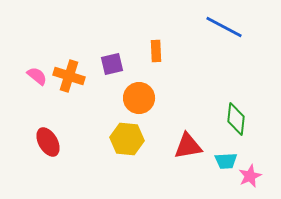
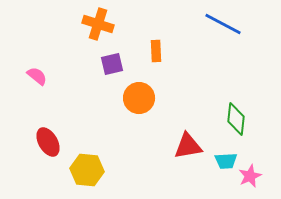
blue line: moved 1 px left, 3 px up
orange cross: moved 29 px right, 52 px up
yellow hexagon: moved 40 px left, 31 px down
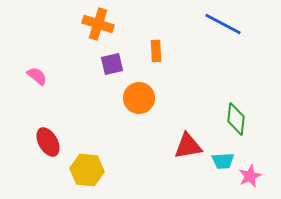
cyan trapezoid: moved 3 px left
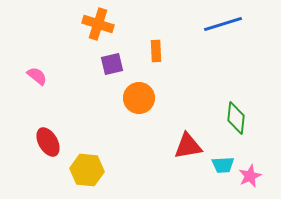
blue line: rotated 45 degrees counterclockwise
green diamond: moved 1 px up
cyan trapezoid: moved 4 px down
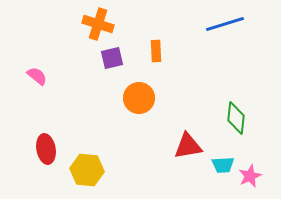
blue line: moved 2 px right
purple square: moved 6 px up
red ellipse: moved 2 px left, 7 px down; rotated 20 degrees clockwise
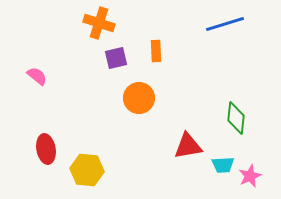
orange cross: moved 1 px right, 1 px up
purple square: moved 4 px right
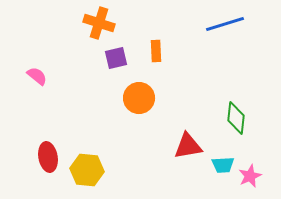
red ellipse: moved 2 px right, 8 px down
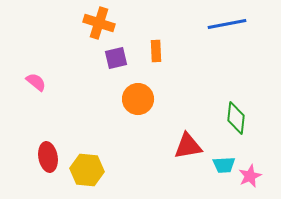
blue line: moved 2 px right; rotated 6 degrees clockwise
pink semicircle: moved 1 px left, 6 px down
orange circle: moved 1 px left, 1 px down
cyan trapezoid: moved 1 px right
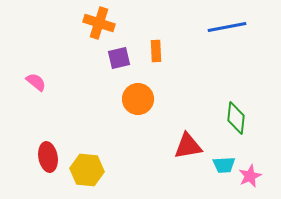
blue line: moved 3 px down
purple square: moved 3 px right
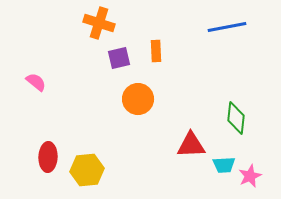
red triangle: moved 3 px right, 1 px up; rotated 8 degrees clockwise
red ellipse: rotated 12 degrees clockwise
yellow hexagon: rotated 12 degrees counterclockwise
